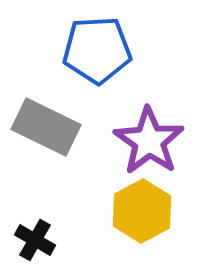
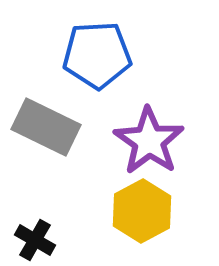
blue pentagon: moved 5 px down
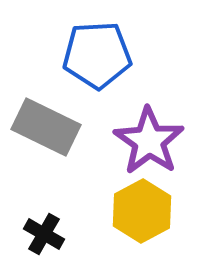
black cross: moved 9 px right, 6 px up
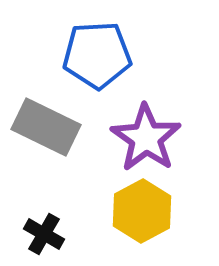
purple star: moved 3 px left, 3 px up
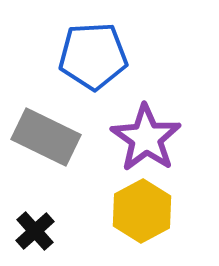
blue pentagon: moved 4 px left, 1 px down
gray rectangle: moved 10 px down
black cross: moved 9 px left, 3 px up; rotated 18 degrees clockwise
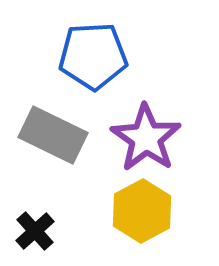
gray rectangle: moved 7 px right, 2 px up
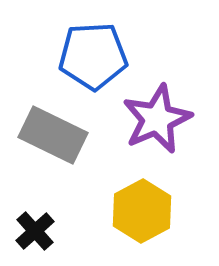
purple star: moved 11 px right, 19 px up; rotated 14 degrees clockwise
